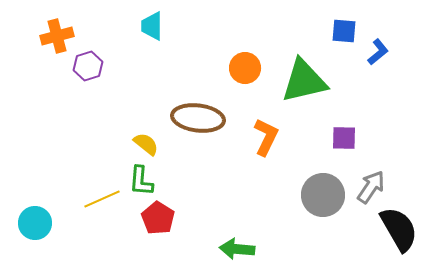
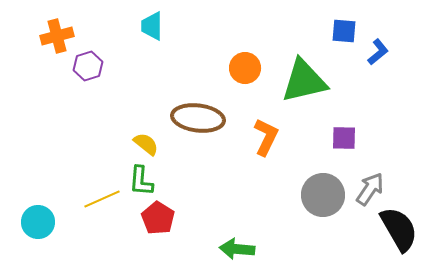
gray arrow: moved 1 px left, 2 px down
cyan circle: moved 3 px right, 1 px up
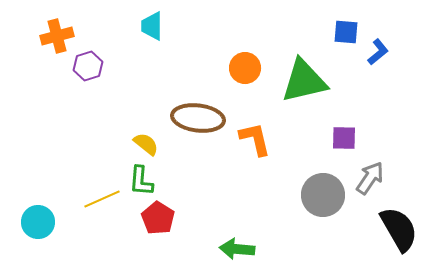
blue square: moved 2 px right, 1 px down
orange L-shape: moved 11 px left, 2 px down; rotated 39 degrees counterclockwise
gray arrow: moved 11 px up
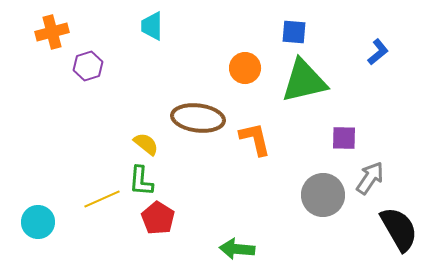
blue square: moved 52 px left
orange cross: moved 5 px left, 4 px up
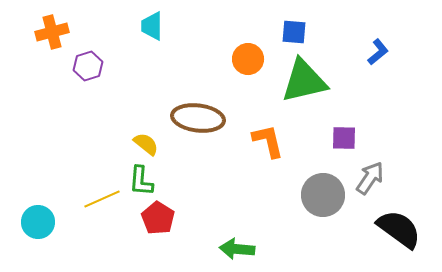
orange circle: moved 3 px right, 9 px up
orange L-shape: moved 13 px right, 2 px down
black semicircle: rotated 24 degrees counterclockwise
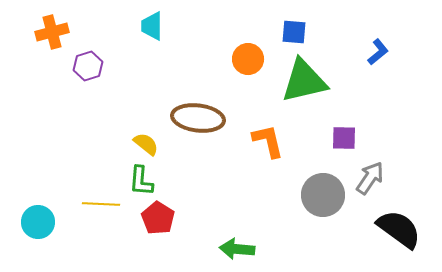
yellow line: moved 1 px left, 5 px down; rotated 27 degrees clockwise
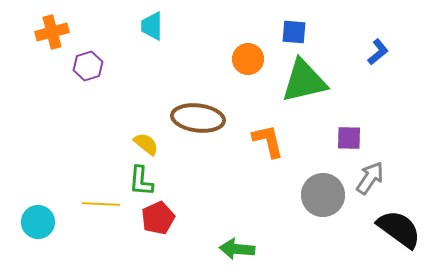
purple square: moved 5 px right
red pentagon: rotated 16 degrees clockwise
